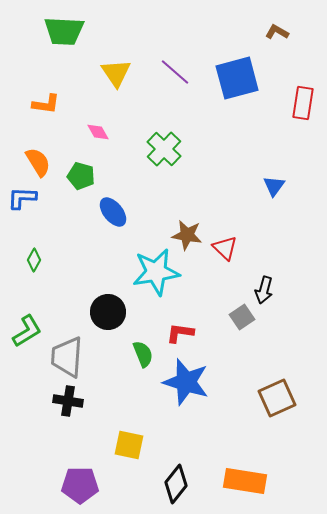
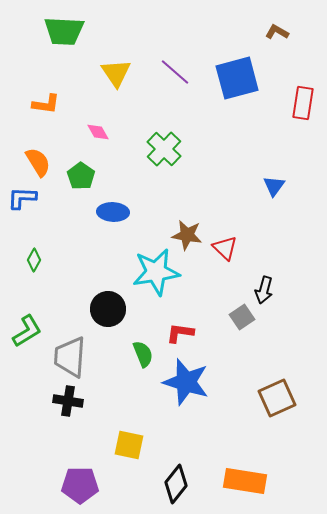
green pentagon: rotated 20 degrees clockwise
blue ellipse: rotated 48 degrees counterclockwise
black circle: moved 3 px up
gray trapezoid: moved 3 px right
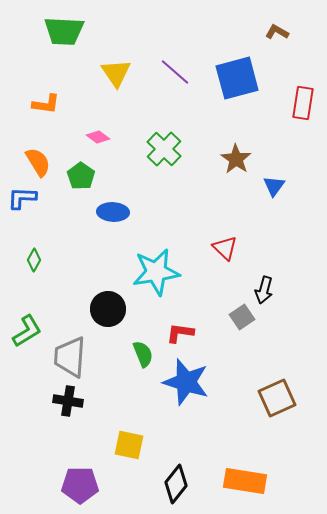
pink diamond: moved 5 px down; rotated 25 degrees counterclockwise
brown star: moved 49 px right, 76 px up; rotated 24 degrees clockwise
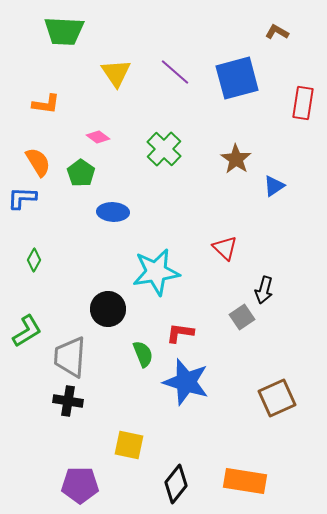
green pentagon: moved 3 px up
blue triangle: rotated 20 degrees clockwise
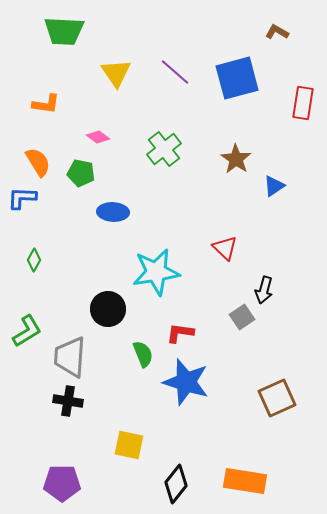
green cross: rotated 8 degrees clockwise
green pentagon: rotated 24 degrees counterclockwise
purple pentagon: moved 18 px left, 2 px up
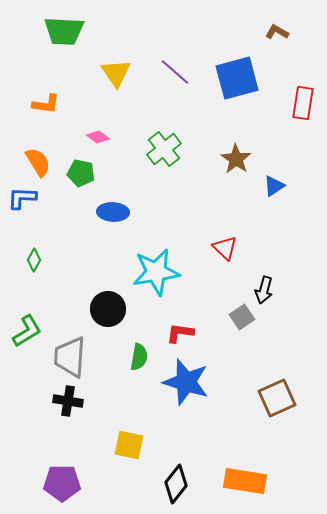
green semicircle: moved 4 px left, 3 px down; rotated 32 degrees clockwise
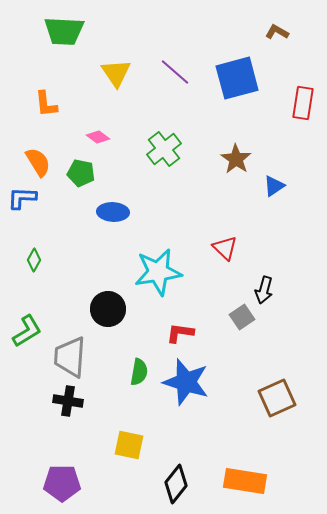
orange L-shape: rotated 76 degrees clockwise
cyan star: moved 2 px right
green semicircle: moved 15 px down
